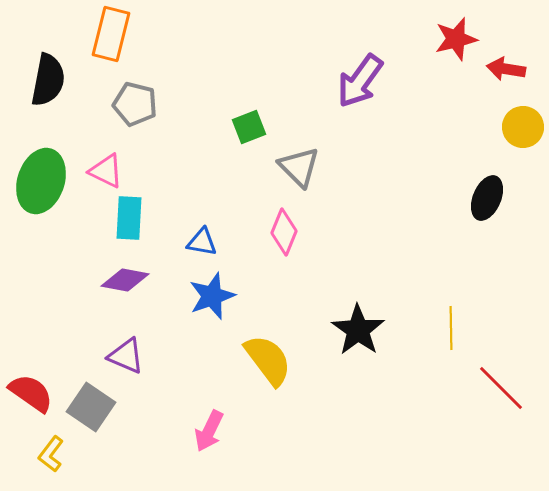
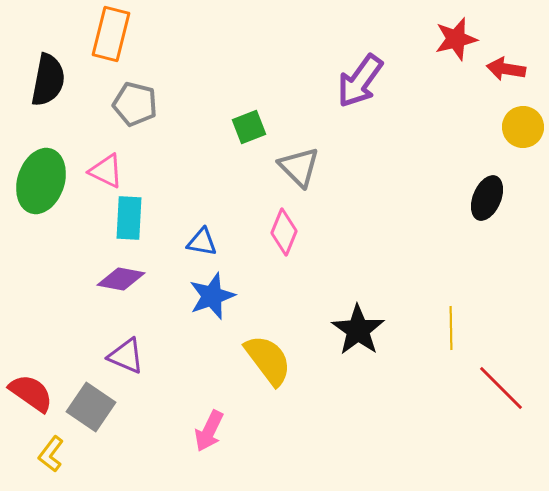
purple diamond: moved 4 px left, 1 px up
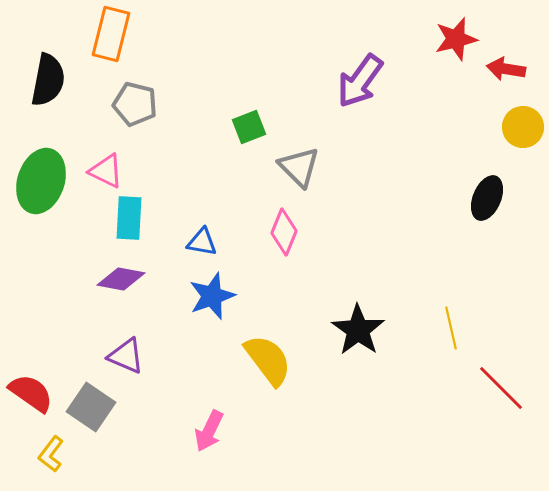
yellow line: rotated 12 degrees counterclockwise
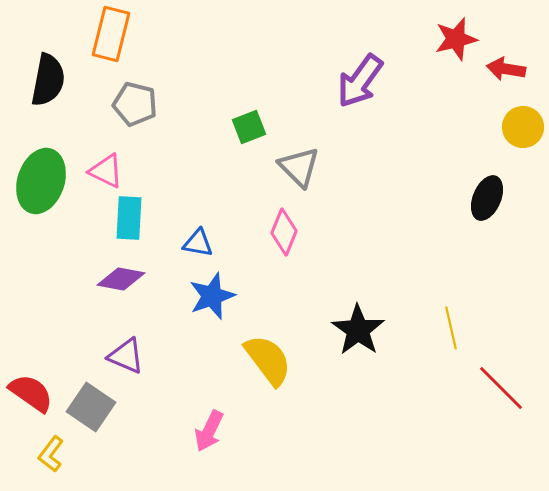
blue triangle: moved 4 px left, 1 px down
